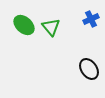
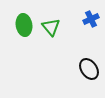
green ellipse: rotated 40 degrees clockwise
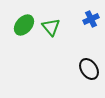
green ellipse: rotated 50 degrees clockwise
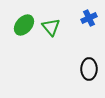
blue cross: moved 2 px left, 1 px up
black ellipse: rotated 35 degrees clockwise
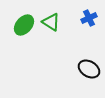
green triangle: moved 5 px up; rotated 18 degrees counterclockwise
black ellipse: rotated 60 degrees counterclockwise
